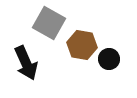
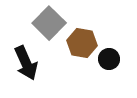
gray square: rotated 16 degrees clockwise
brown hexagon: moved 2 px up
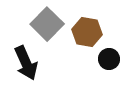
gray square: moved 2 px left, 1 px down
brown hexagon: moved 5 px right, 11 px up
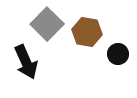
black circle: moved 9 px right, 5 px up
black arrow: moved 1 px up
